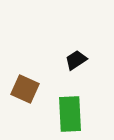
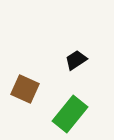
green rectangle: rotated 42 degrees clockwise
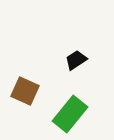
brown square: moved 2 px down
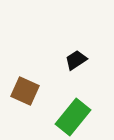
green rectangle: moved 3 px right, 3 px down
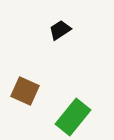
black trapezoid: moved 16 px left, 30 px up
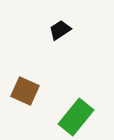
green rectangle: moved 3 px right
